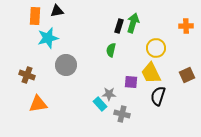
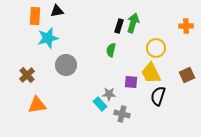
brown cross: rotated 28 degrees clockwise
orange triangle: moved 1 px left, 1 px down
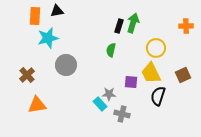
brown square: moved 4 px left
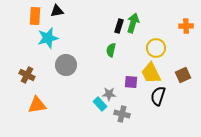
brown cross: rotated 21 degrees counterclockwise
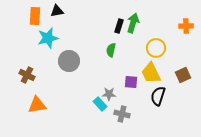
gray circle: moved 3 px right, 4 px up
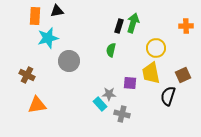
yellow trapezoid: rotated 15 degrees clockwise
purple square: moved 1 px left, 1 px down
black semicircle: moved 10 px right
